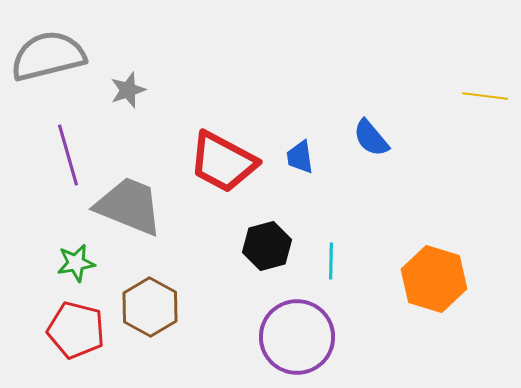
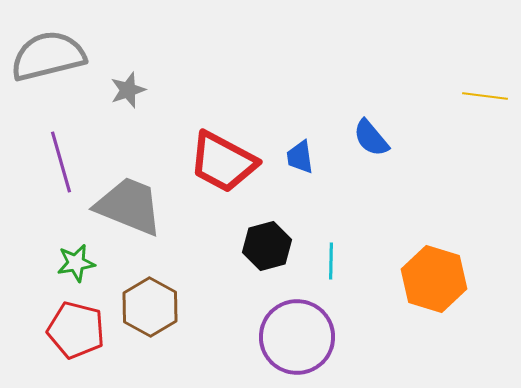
purple line: moved 7 px left, 7 px down
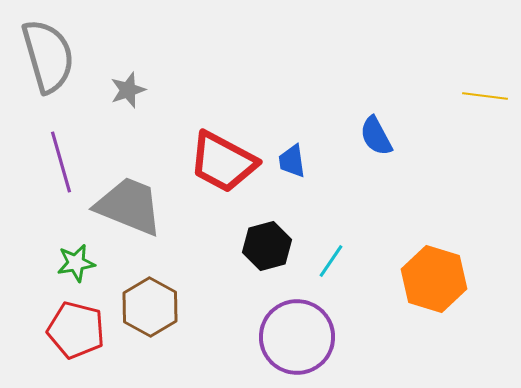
gray semicircle: rotated 88 degrees clockwise
blue semicircle: moved 5 px right, 2 px up; rotated 12 degrees clockwise
blue trapezoid: moved 8 px left, 4 px down
cyan line: rotated 33 degrees clockwise
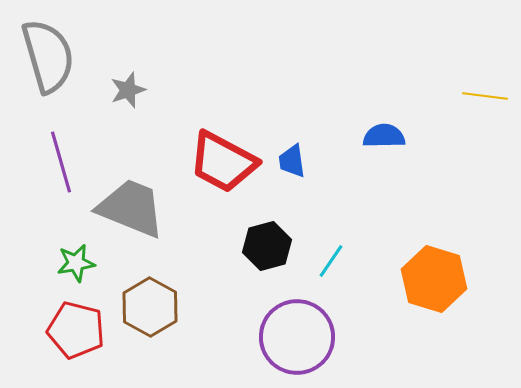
blue semicircle: moved 8 px right; rotated 117 degrees clockwise
gray trapezoid: moved 2 px right, 2 px down
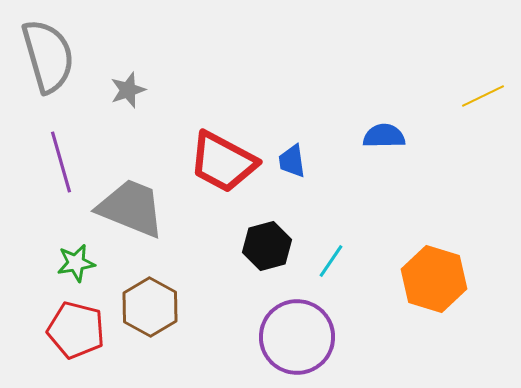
yellow line: moved 2 px left; rotated 33 degrees counterclockwise
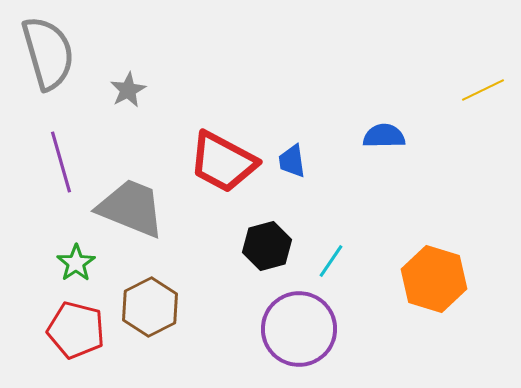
gray semicircle: moved 3 px up
gray star: rotated 9 degrees counterclockwise
yellow line: moved 6 px up
green star: rotated 24 degrees counterclockwise
brown hexagon: rotated 4 degrees clockwise
purple circle: moved 2 px right, 8 px up
